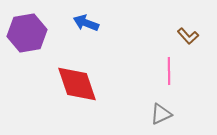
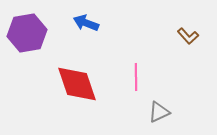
pink line: moved 33 px left, 6 px down
gray triangle: moved 2 px left, 2 px up
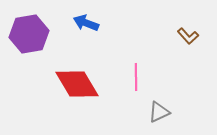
purple hexagon: moved 2 px right, 1 px down
red diamond: rotated 12 degrees counterclockwise
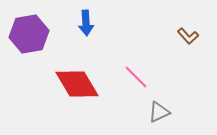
blue arrow: rotated 115 degrees counterclockwise
pink line: rotated 44 degrees counterclockwise
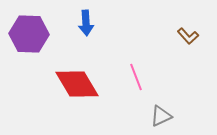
purple hexagon: rotated 12 degrees clockwise
pink line: rotated 24 degrees clockwise
gray triangle: moved 2 px right, 4 px down
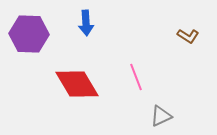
brown L-shape: rotated 15 degrees counterclockwise
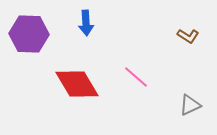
pink line: rotated 28 degrees counterclockwise
gray triangle: moved 29 px right, 11 px up
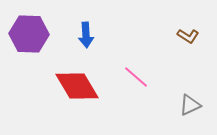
blue arrow: moved 12 px down
red diamond: moved 2 px down
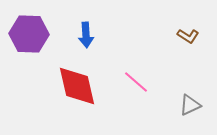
pink line: moved 5 px down
red diamond: rotated 18 degrees clockwise
